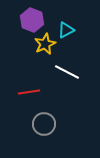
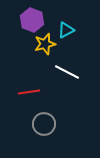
yellow star: rotated 10 degrees clockwise
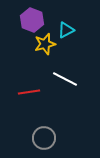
white line: moved 2 px left, 7 px down
gray circle: moved 14 px down
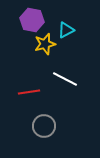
purple hexagon: rotated 10 degrees counterclockwise
gray circle: moved 12 px up
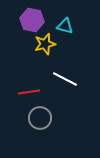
cyan triangle: moved 1 px left, 4 px up; rotated 42 degrees clockwise
gray circle: moved 4 px left, 8 px up
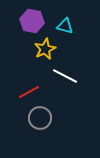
purple hexagon: moved 1 px down
yellow star: moved 5 px down; rotated 10 degrees counterclockwise
white line: moved 3 px up
red line: rotated 20 degrees counterclockwise
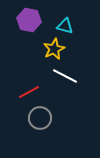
purple hexagon: moved 3 px left, 1 px up
yellow star: moved 9 px right
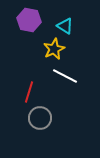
cyan triangle: rotated 18 degrees clockwise
red line: rotated 45 degrees counterclockwise
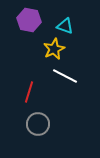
cyan triangle: rotated 12 degrees counterclockwise
gray circle: moved 2 px left, 6 px down
